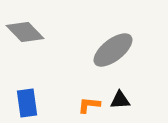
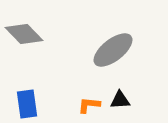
gray diamond: moved 1 px left, 2 px down
blue rectangle: moved 1 px down
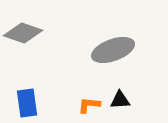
gray diamond: moved 1 px left, 1 px up; rotated 27 degrees counterclockwise
gray ellipse: rotated 18 degrees clockwise
blue rectangle: moved 1 px up
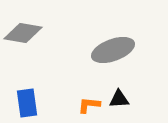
gray diamond: rotated 9 degrees counterclockwise
black triangle: moved 1 px left, 1 px up
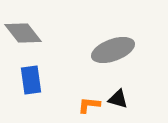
gray diamond: rotated 42 degrees clockwise
black triangle: moved 1 px left; rotated 20 degrees clockwise
blue rectangle: moved 4 px right, 23 px up
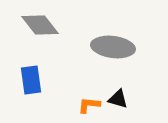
gray diamond: moved 17 px right, 8 px up
gray ellipse: moved 3 px up; rotated 27 degrees clockwise
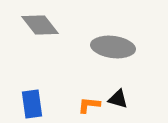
blue rectangle: moved 1 px right, 24 px down
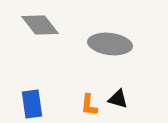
gray ellipse: moved 3 px left, 3 px up
orange L-shape: rotated 90 degrees counterclockwise
